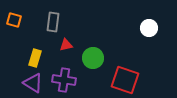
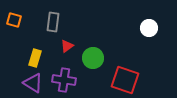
red triangle: moved 1 px right, 1 px down; rotated 24 degrees counterclockwise
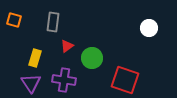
green circle: moved 1 px left
purple triangle: moved 2 px left; rotated 25 degrees clockwise
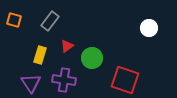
gray rectangle: moved 3 px left, 1 px up; rotated 30 degrees clockwise
yellow rectangle: moved 5 px right, 3 px up
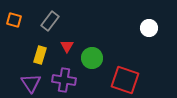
red triangle: rotated 24 degrees counterclockwise
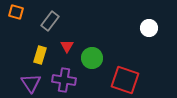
orange square: moved 2 px right, 8 px up
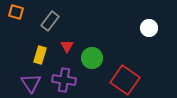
red square: rotated 16 degrees clockwise
